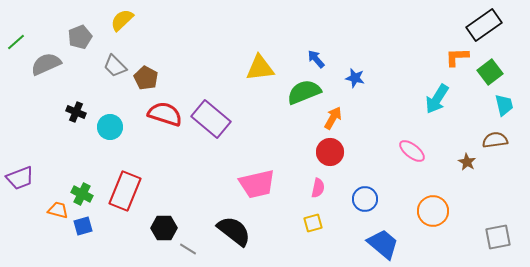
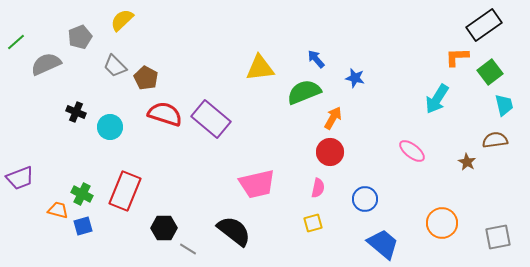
orange circle: moved 9 px right, 12 px down
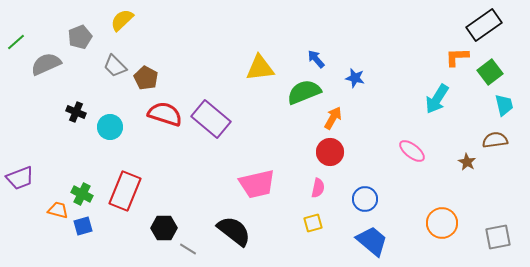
blue trapezoid: moved 11 px left, 3 px up
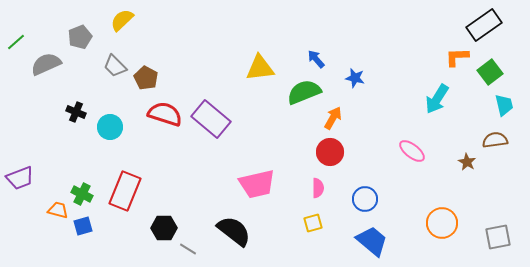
pink semicircle: rotated 12 degrees counterclockwise
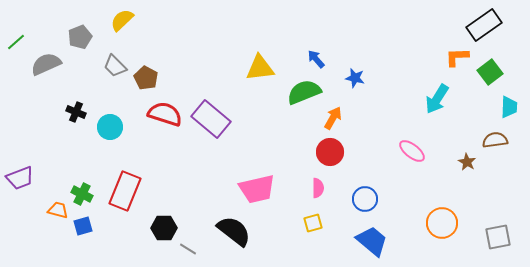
cyan trapezoid: moved 5 px right, 2 px down; rotated 15 degrees clockwise
pink trapezoid: moved 5 px down
